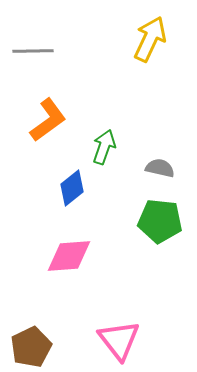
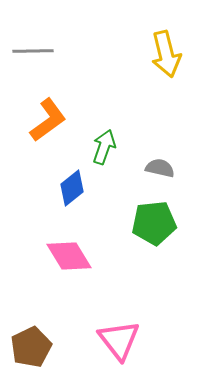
yellow arrow: moved 16 px right, 15 px down; rotated 141 degrees clockwise
green pentagon: moved 6 px left, 2 px down; rotated 12 degrees counterclockwise
pink diamond: rotated 63 degrees clockwise
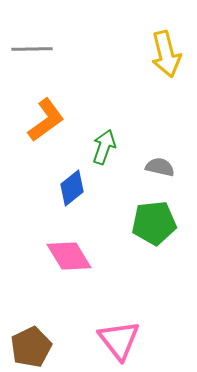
gray line: moved 1 px left, 2 px up
orange L-shape: moved 2 px left
gray semicircle: moved 1 px up
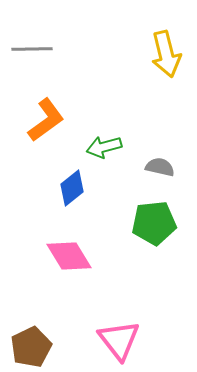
green arrow: rotated 124 degrees counterclockwise
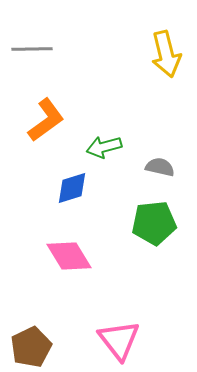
blue diamond: rotated 21 degrees clockwise
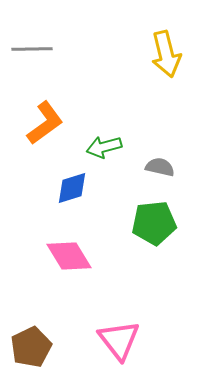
orange L-shape: moved 1 px left, 3 px down
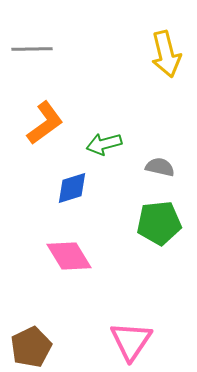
green arrow: moved 3 px up
green pentagon: moved 5 px right
pink triangle: moved 12 px right, 1 px down; rotated 12 degrees clockwise
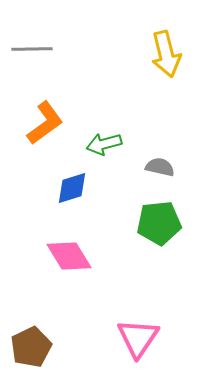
pink triangle: moved 7 px right, 3 px up
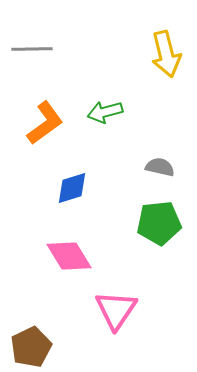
green arrow: moved 1 px right, 32 px up
pink triangle: moved 22 px left, 28 px up
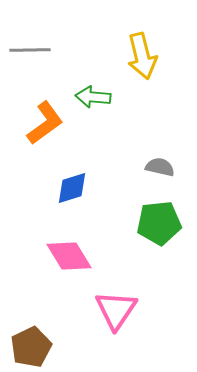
gray line: moved 2 px left, 1 px down
yellow arrow: moved 24 px left, 2 px down
green arrow: moved 12 px left, 15 px up; rotated 20 degrees clockwise
